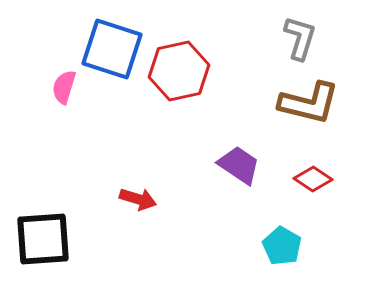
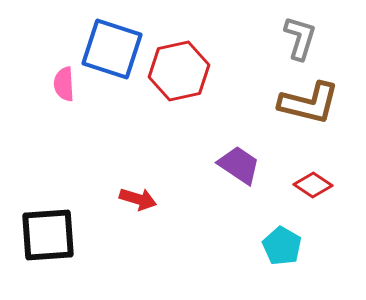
pink semicircle: moved 3 px up; rotated 20 degrees counterclockwise
red diamond: moved 6 px down
black square: moved 5 px right, 4 px up
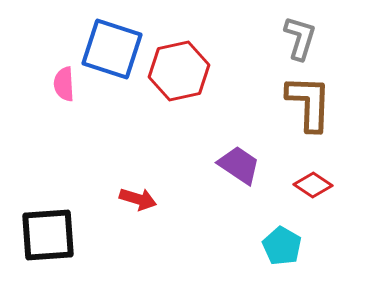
brown L-shape: rotated 102 degrees counterclockwise
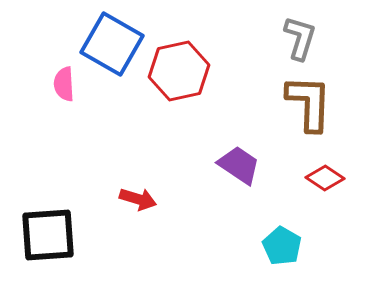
blue square: moved 5 px up; rotated 12 degrees clockwise
red diamond: moved 12 px right, 7 px up
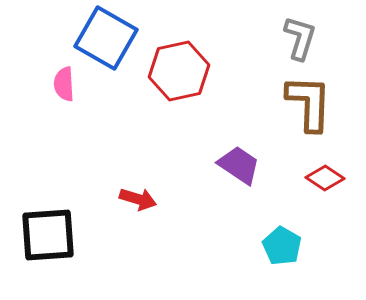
blue square: moved 6 px left, 6 px up
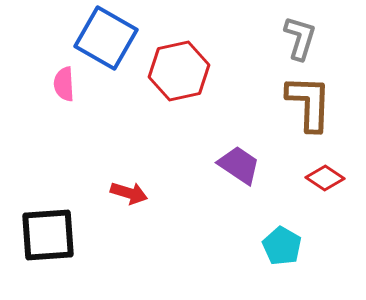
red arrow: moved 9 px left, 6 px up
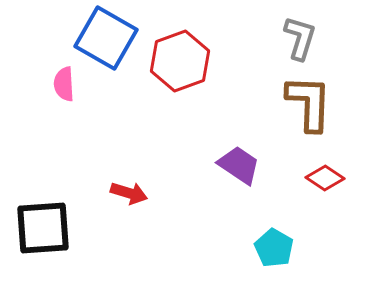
red hexagon: moved 1 px right, 10 px up; rotated 8 degrees counterclockwise
black square: moved 5 px left, 7 px up
cyan pentagon: moved 8 px left, 2 px down
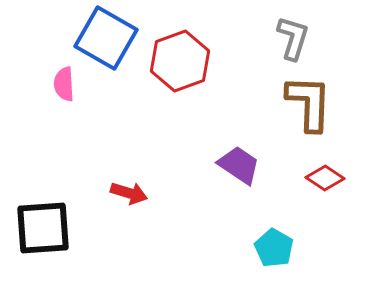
gray L-shape: moved 7 px left
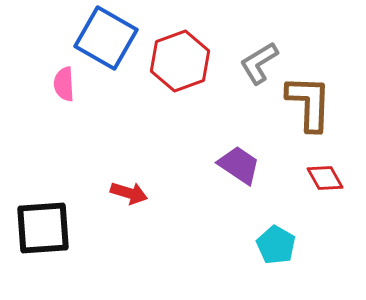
gray L-shape: moved 34 px left, 25 px down; rotated 138 degrees counterclockwise
red diamond: rotated 27 degrees clockwise
cyan pentagon: moved 2 px right, 3 px up
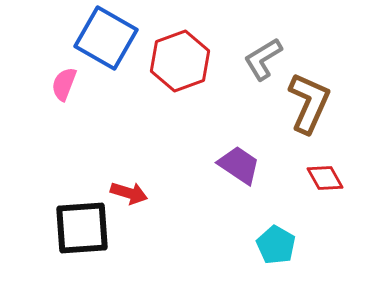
gray L-shape: moved 4 px right, 4 px up
pink semicircle: rotated 24 degrees clockwise
brown L-shape: rotated 22 degrees clockwise
black square: moved 39 px right
